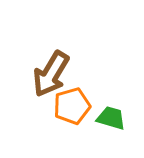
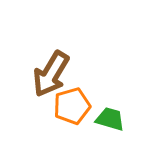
green trapezoid: moved 1 px left, 1 px down
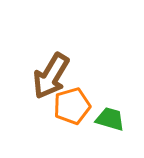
brown arrow: moved 2 px down
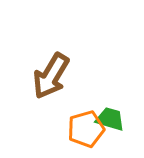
orange pentagon: moved 14 px right, 23 px down
